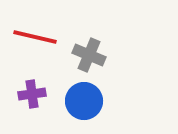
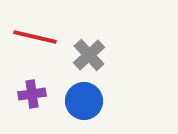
gray cross: rotated 24 degrees clockwise
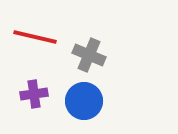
gray cross: rotated 24 degrees counterclockwise
purple cross: moved 2 px right
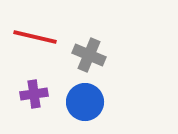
blue circle: moved 1 px right, 1 px down
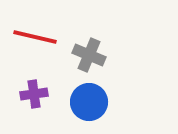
blue circle: moved 4 px right
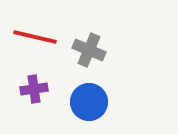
gray cross: moved 5 px up
purple cross: moved 5 px up
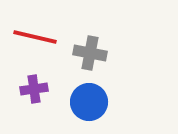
gray cross: moved 1 px right, 3 px down; rotated 12 degrees counterclockwise
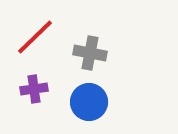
red line: rotated 57 degrees counterclockwise
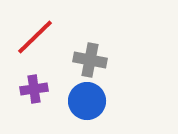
gray cross: moved 7 px down
blue circle: moved 2 px left, 1 px up
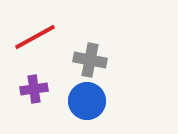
red line: rotated 15 degrees clockwise
